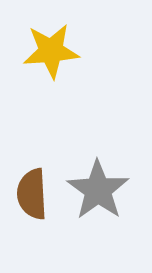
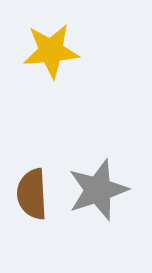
gray star: rotated 18 degrees clockwise
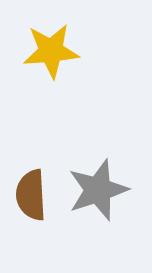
brown semicircle: moved 1 px left, 1 px down
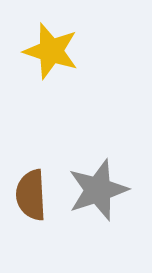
yellow star: rotated 22 degrees clockwise
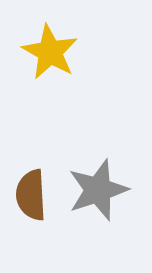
yellow star: moved 1 px left, 1 px down; rotated 12 degrees clockwise
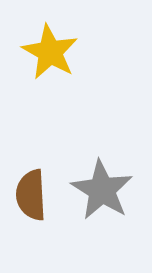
gray star: moved 4 px right; rotated 22 degrees counterclockwise
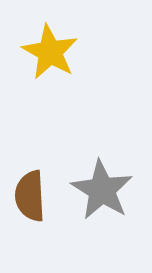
brown semicircle: moved 1 px left, 1 px down
